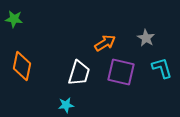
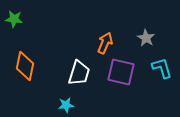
orange arrow: rotated 35 degrees counterclockwise
orange diamond: moved 3 px right
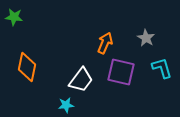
green star: moved 2 px up
orange diamond: moved 2 px right, 1 px down
white trapezoid: moved 2 px right, 7 px down; rotated 20 degrees clockwise
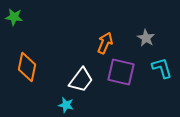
cyan star: rotated 21 degrees clockwise
